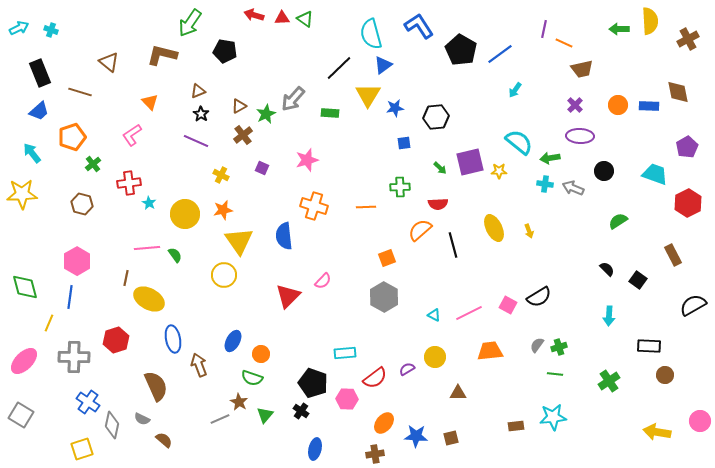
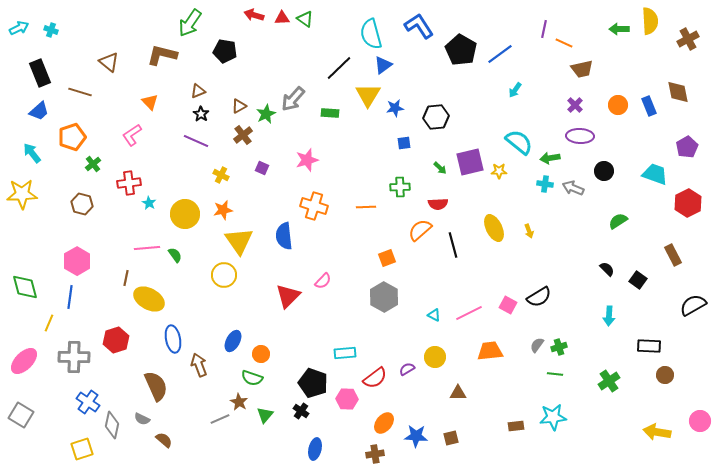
blue rectangle at (649, 106): rotated 66 degrees clockwise
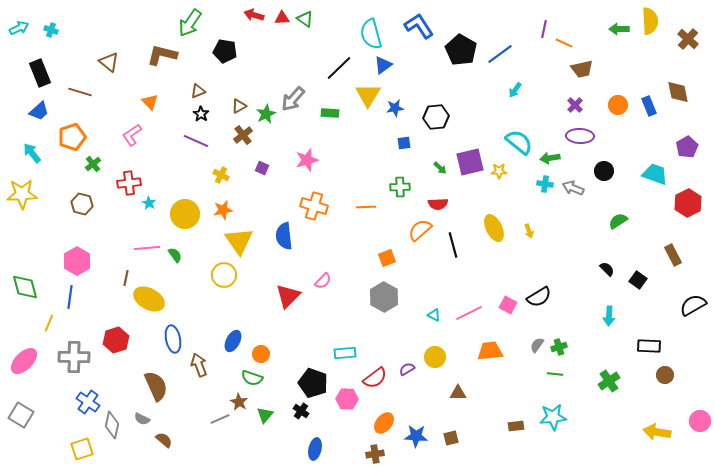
brown cross at (688, 39): rotated 20 degrees counterclockwise
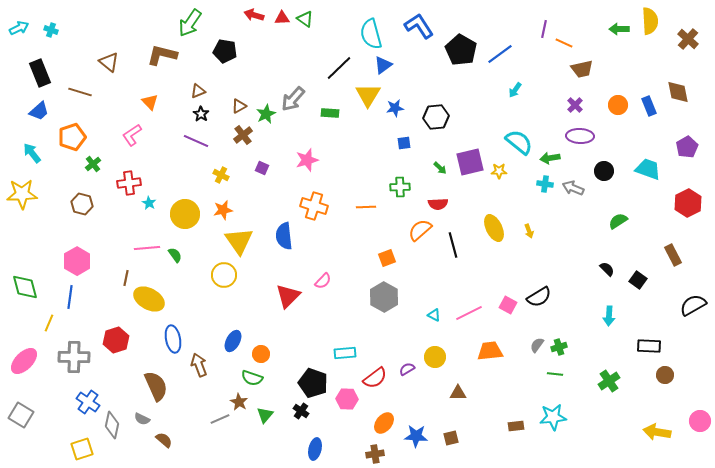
cyan trapezoid at (655, 174): moved 7 px left, 5 px up
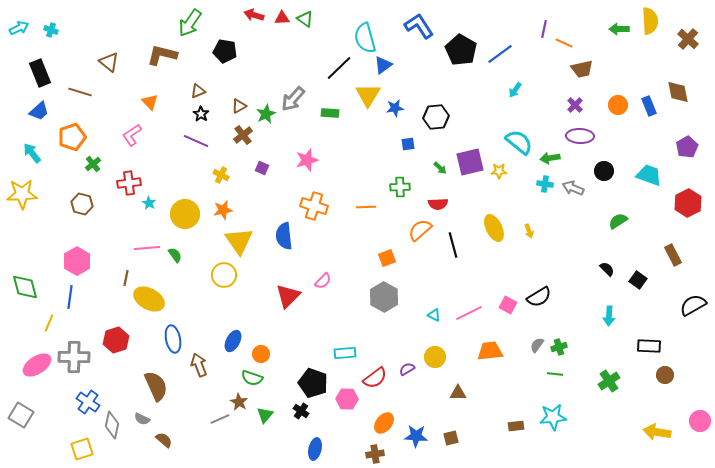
cyan semicircle at (371, 34): moved 6 px left, 4 px down
blue square at (404, 143): moved 4 px right, 1 px down
cyan trapezoid at (648, 169): moved 1 px right, 6 px down
pink ellipse at (24, 361): moved 13 px right, 4 px down; rotated 12 degrees clockwise
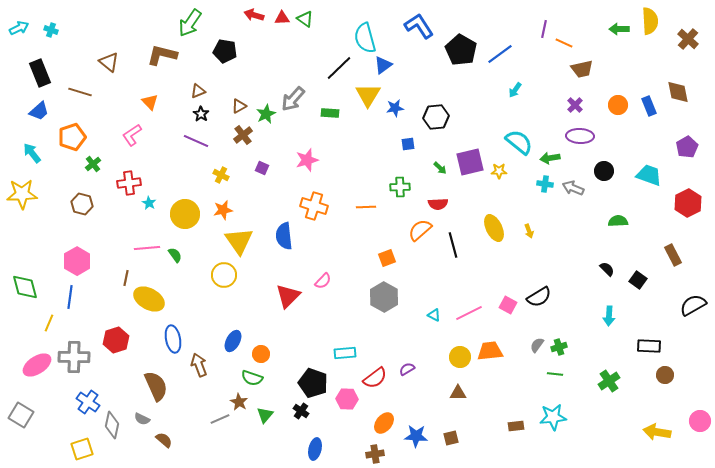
green semicircle at (618, 221): rotated 30 degrees clockwise
yellow circle at (435, 357): moved 25 px right
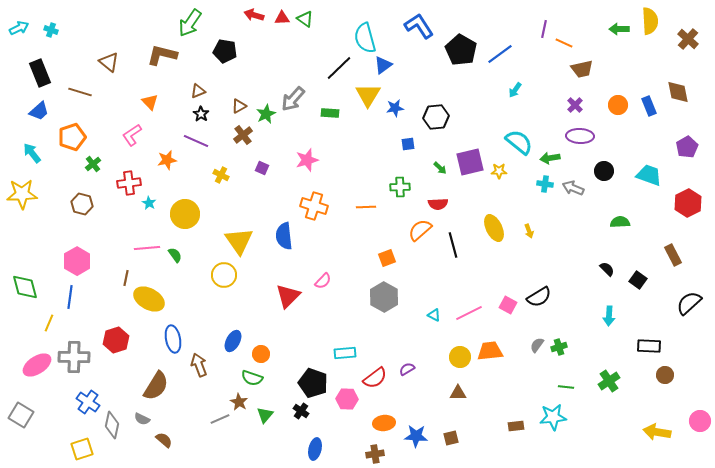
orange star at (223, 210): moved 56 px left, 50 px up
green semicircle at (618, 221): moved 2 px right, 1 px down
black semicircle at (693, 305): moved 4 px left, 2 px up; rotated 12 degrees counterclockwise
green line at (555, 374): moved 11 px right, 13 px down
brown semicircle at (156, 386): rotated 56 degrees clockwise
orange ellipse at (384, 423): rotated 45 degrees clockwise
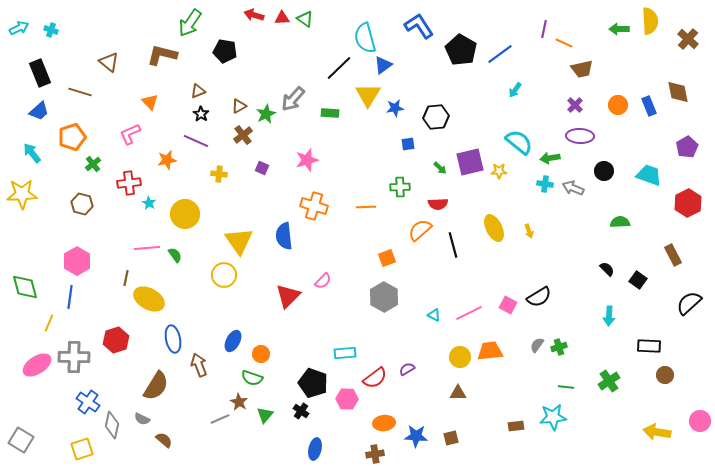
pink L-shape at (132, 135): moved 2 px left, 1 px up; rotated 10 degrees clockwise
yellow cross at (221, 175): moved 2 px left, 1 px up; rotated 21 degrees counterclockwise
gray square at (21, 415): moved 25 px down
